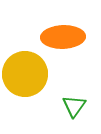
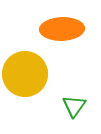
orange ellipse: moved 1 px left, 8 px up
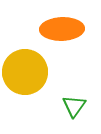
yellow circle: moved 2 px up
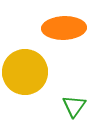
orange ellipse: moved 2 px right, 1 px up
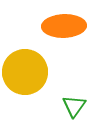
orange ellipse: moved 2 px up
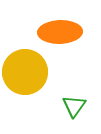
orange ellipse: moved 4 px left, 6 px down
